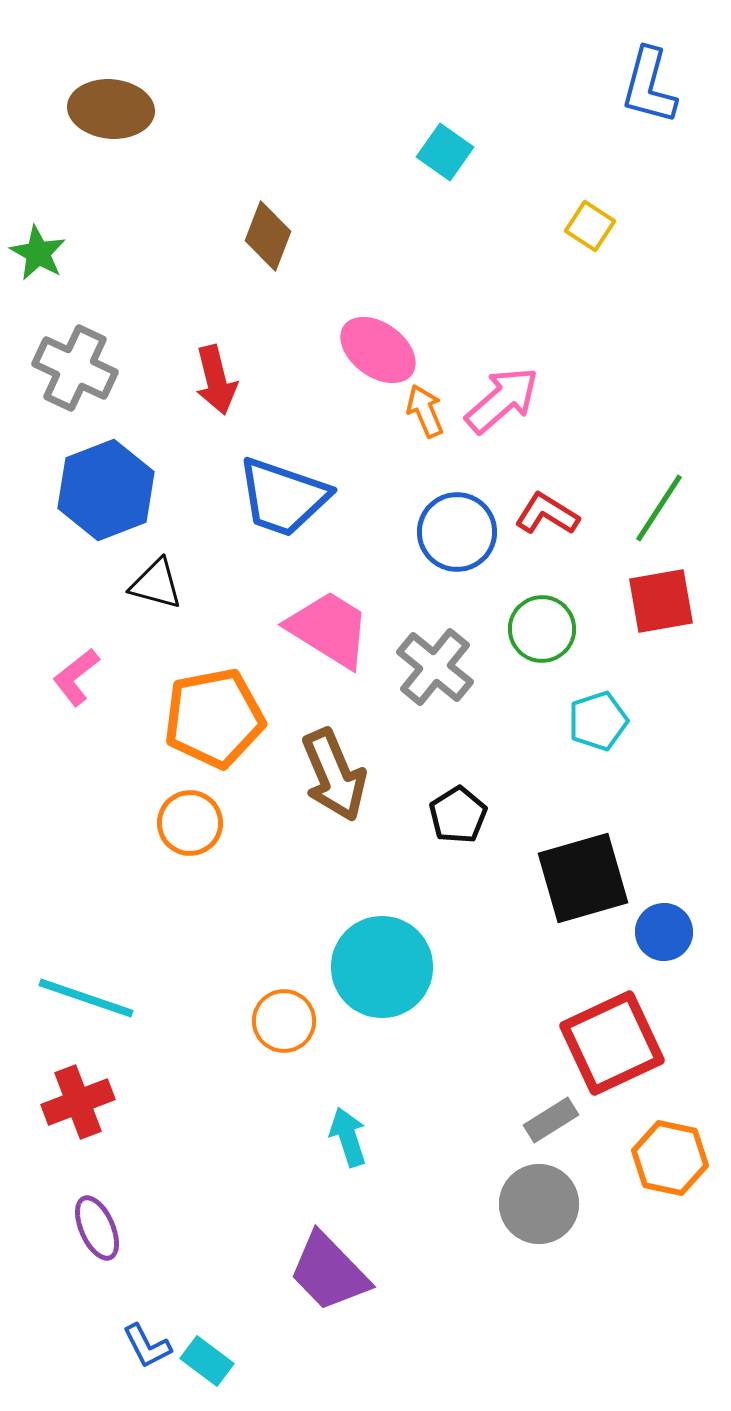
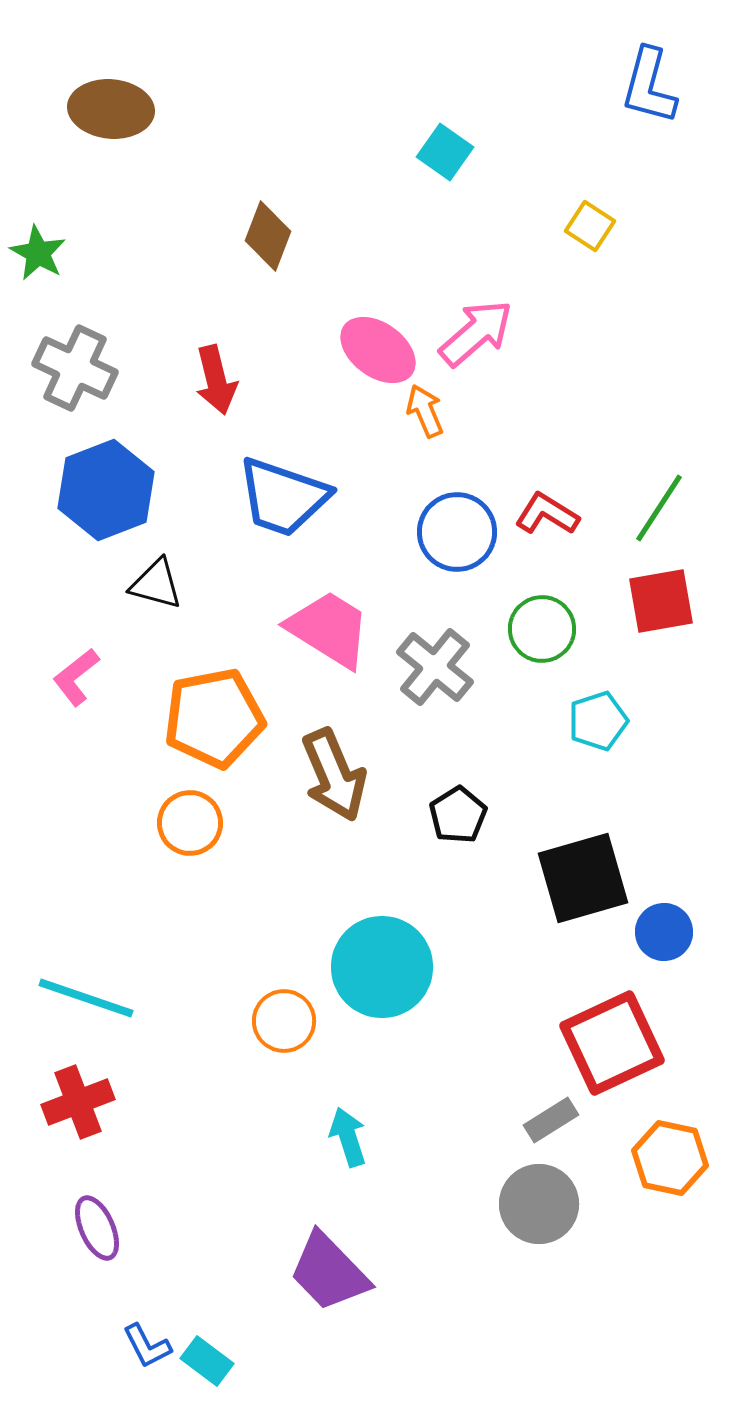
pink arrow at (502, 400): moved 26 px left, 67 px up
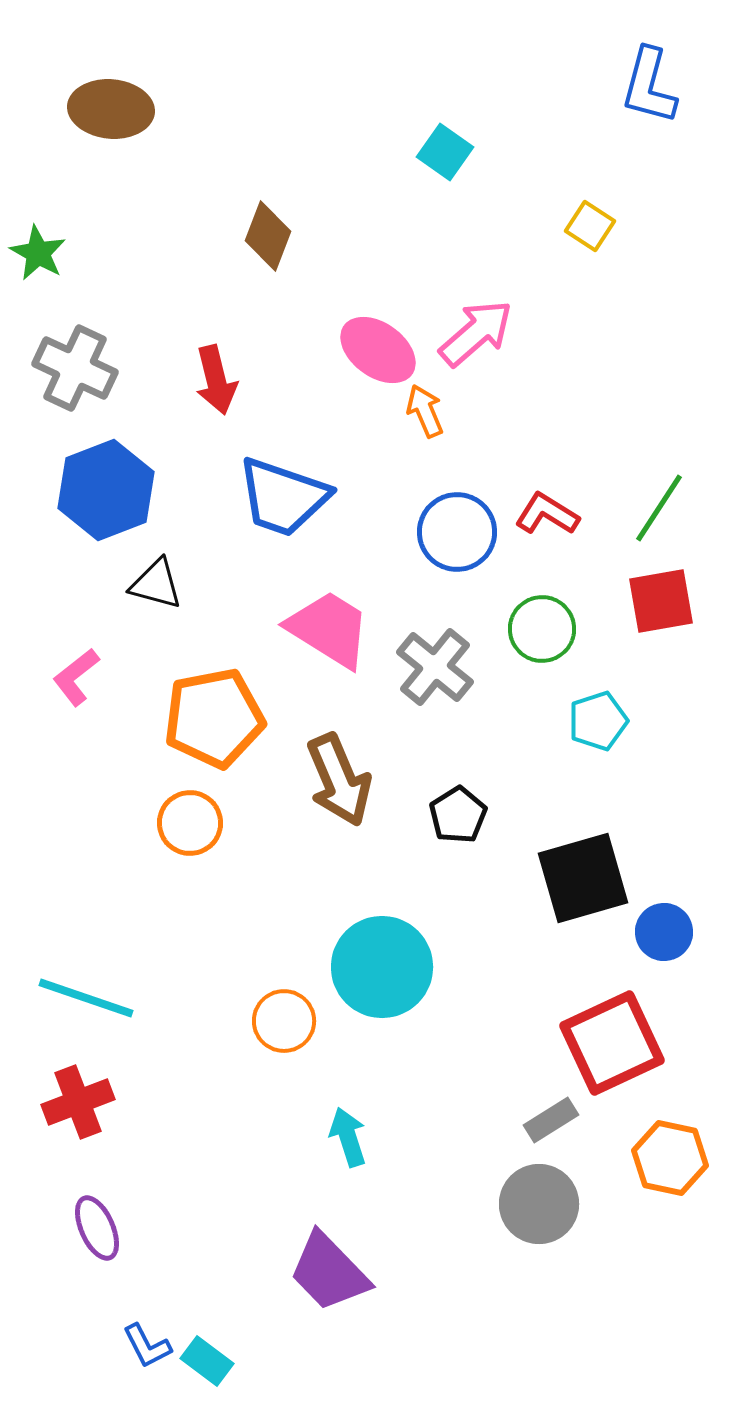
brown arrow at (334, 775): moved 5 px right, 5 px down
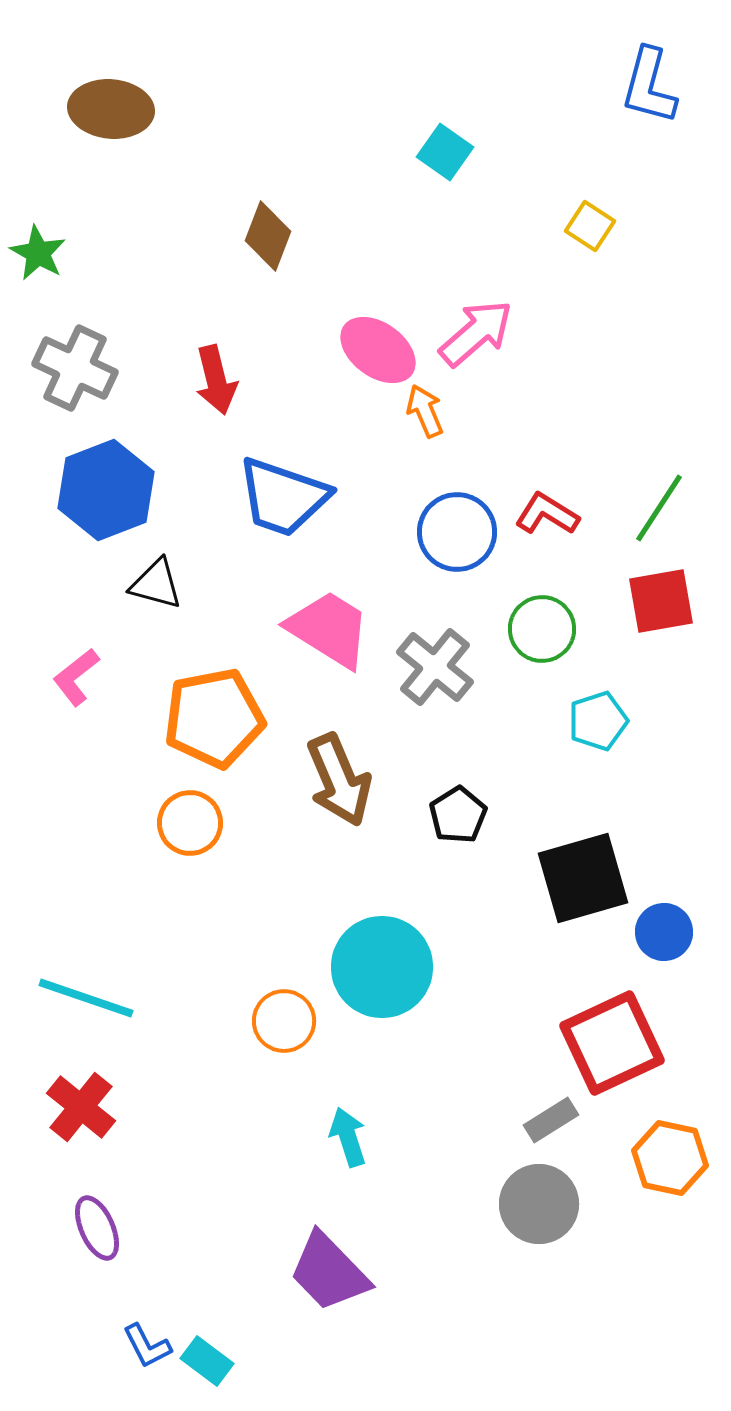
red cross at (78, 1102): moved 3 px right, 5 px down; rotated 30 degrees counterclockwise
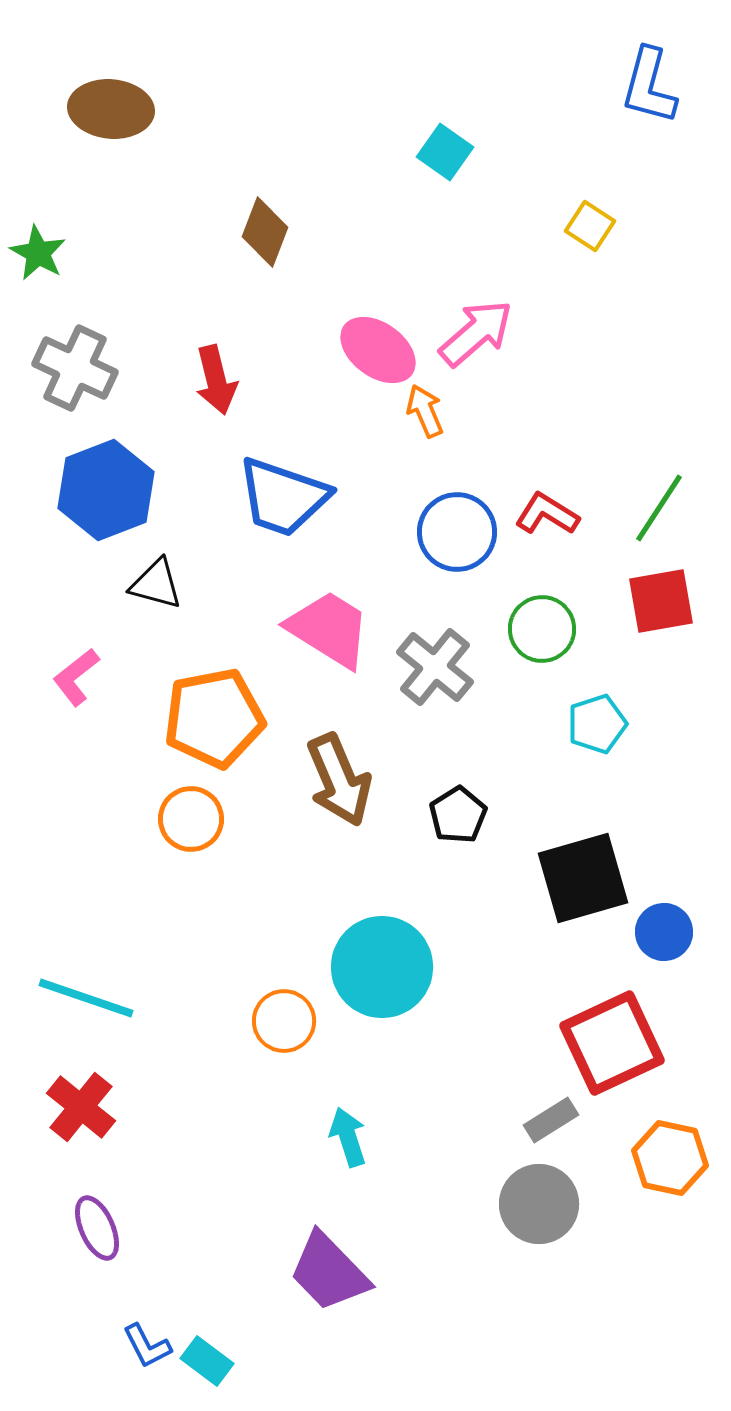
brown diamond at (268, 236): moved 3 px left, 4 px up
cyan pentagon at (598, 721): moved 1 px left, 3 px down
orange circle at (190, 823): moved 1 px right, 4 px up
